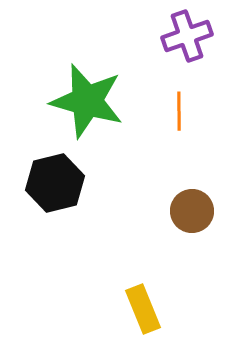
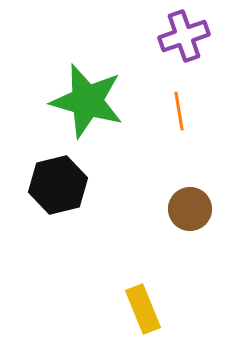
purple cross: moved 3 px left
orange line: rotated 9 degrees counterclockwise
black hexagon: moved 3 px right, 2 px down
brown circle: moved 2 px left, 2 px up
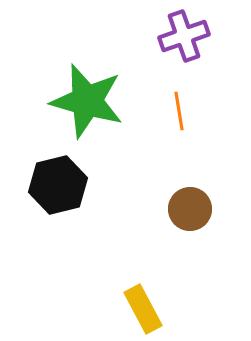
yellow rectangle: rotated 6 degrees counterclockwise
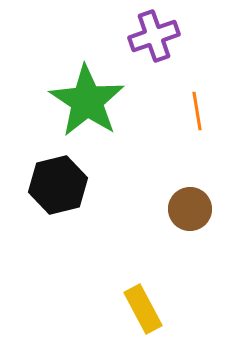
purple cross: moved 30 px left
green star: rotated 18 degrees clockwise
orange line: moved 18 px right
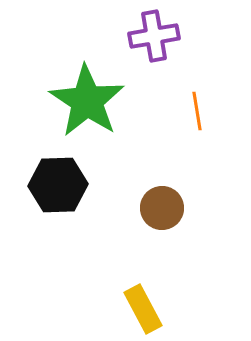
purple cross: rotated 9 degrees clockwise
black hexagon: rotated 12 degrees clockwise
brown circle: moved 28 px left, 1 px up
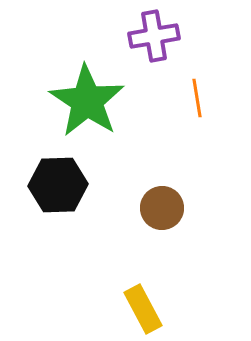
orange line: moved 13 px up
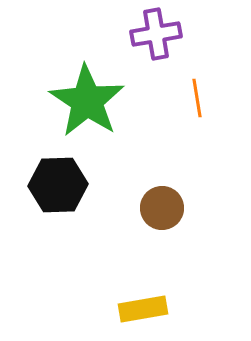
purple cross: moved 2 px right, 2 px up
yellow rectangle: rotated 72 degrees counterclockwise
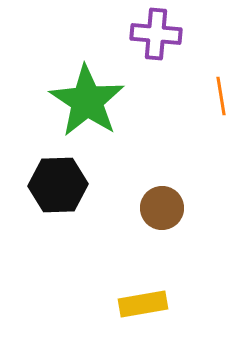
purple cross: rotated 15 degrees clockwise
orange line: moved 24 px right, 2 px up
yellow rectangle: moved 5 px up
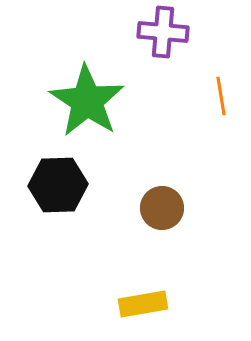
purple cross: moved 7 px right, 2 px up
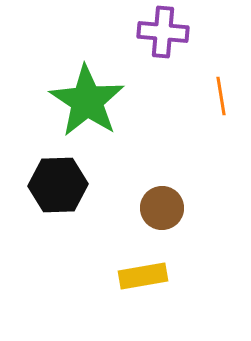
yellow rectangle: moved 28 px up
